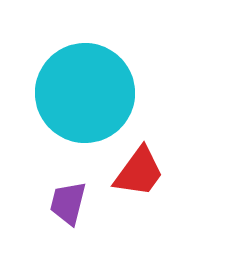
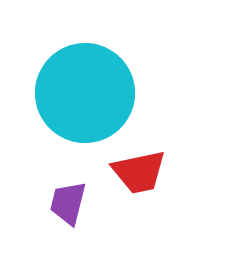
red trapezoid: rotated 42 degrees clockwise
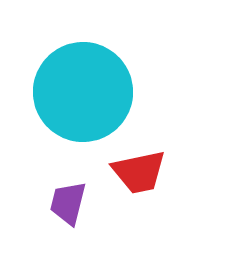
cyan circle: moved 2 px left, 1 px up
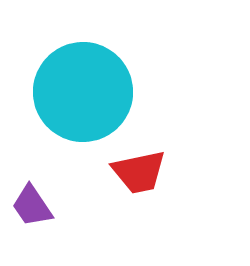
purple trapezoid: moved 36 px left, 3 px down; rotated 48 degrees counterclockwise
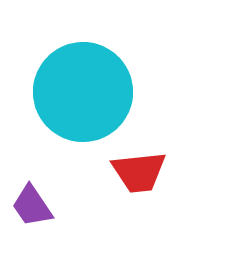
red trapezoid: rotated 6 degrees clockwise
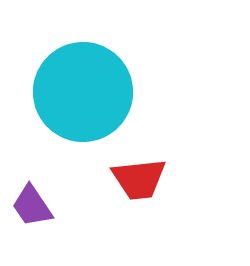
red trapezoid: moved 7 px down
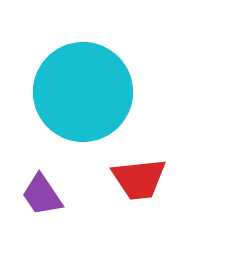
purple trapezoid: moved 10 px right, 11 px up
